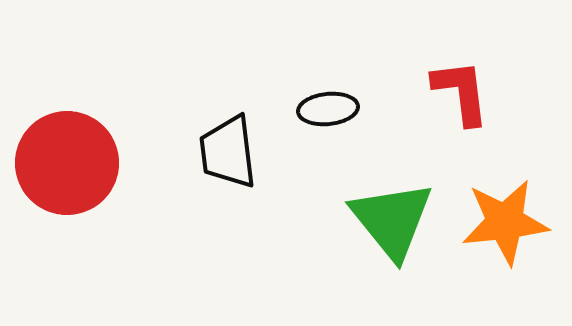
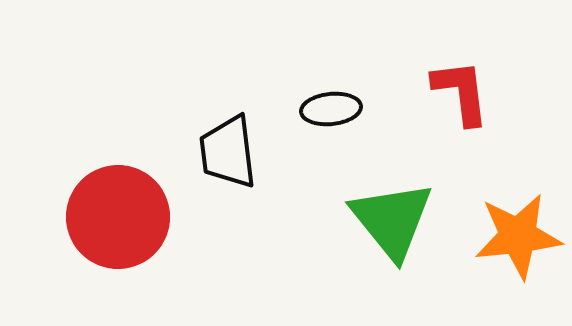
black ellipse: moved 3 px right
red circle: moved 51 px right, 54 px down
orange star: moved 13 px right, 14 px down
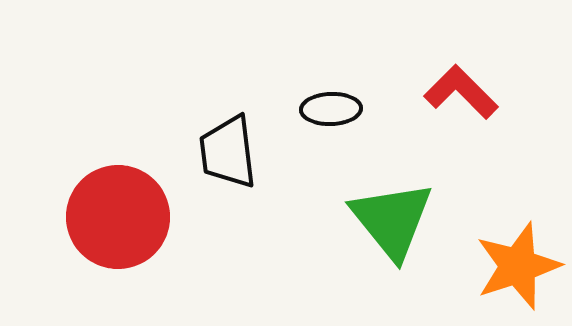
red L-shape: rotated 38 degrees counterclockwise
black ellipse: rotated 4 degrees clockwise
orange star: moved 30 px down; rotated 12 degrees counterclockwise
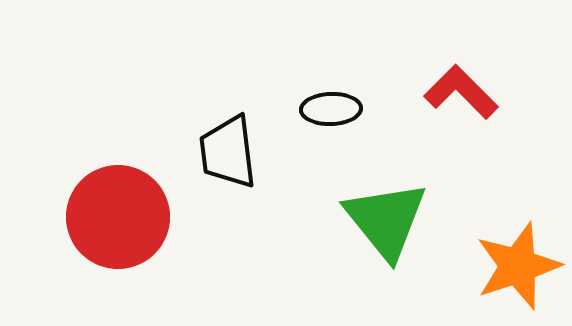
green triangle: moved 6 px left
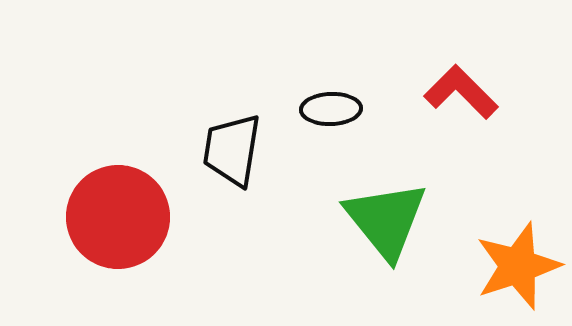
black trapezoid: moved 4 px right, 2 px up; rotated 16 degrees clockwise
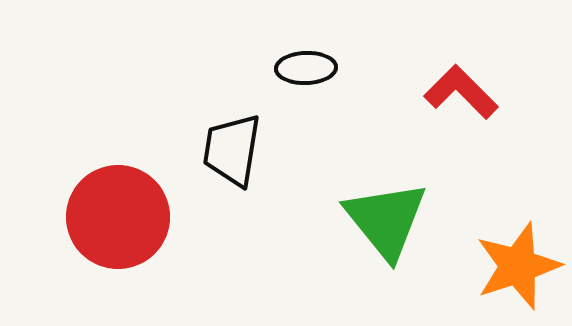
black ellipse: moved 25 px left, 41 px up
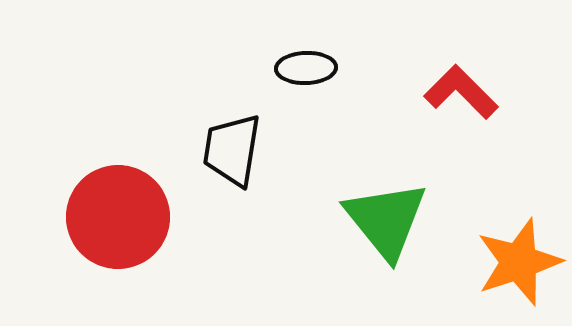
orange star: moved 1 px right, 4 px up
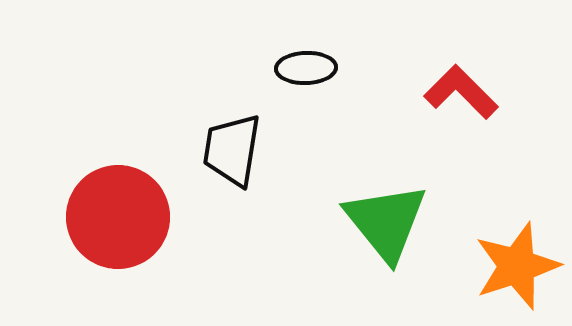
green triangle: moved 2 px down
orange star: moved 2 px left, 4 px down
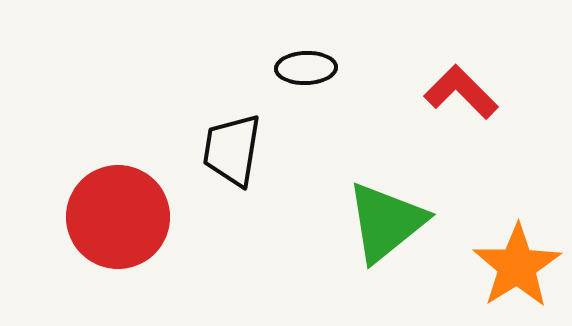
green triangle: rotated 30 degrees clockwise
orange star: rotated 14 degrees counterclockwise
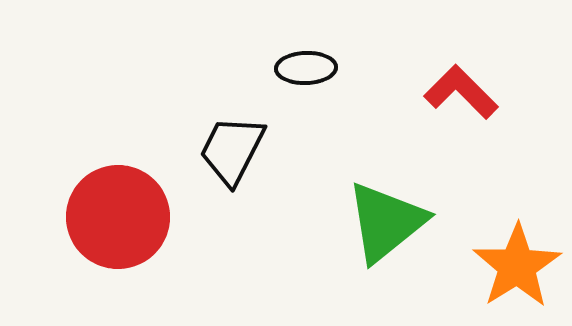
black trapezoid: rotated 18 degrees clockwise
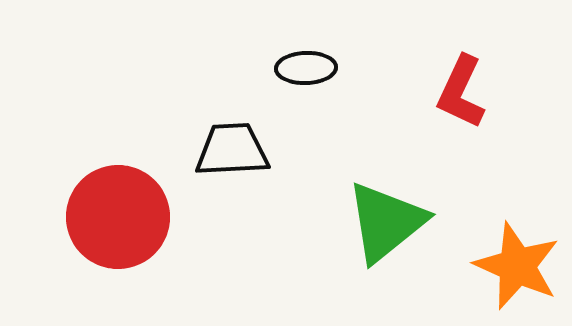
red L-shape: rotated 110 degrees counterclockwise
black trapezoid: rotated 60 degrees clockwise
orange star: rotated 16 degrees counterclockwise
